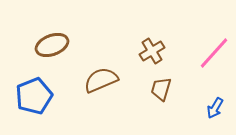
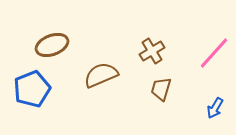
brown semicircle: moved 5 px up
blue pentagon: moved 2 px left, 7 px up
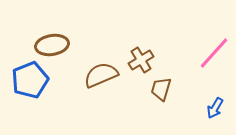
brown ellipse: rotated 12 degrees clockwise
brown cross: moved 11 px left, 9 px down
blue pentagon: moved 2 px left, 9 px up
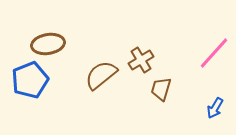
brown ellipse: moved 4 px left, 1 px up
brown semicircle: rotated 16 degrees counterclockwise
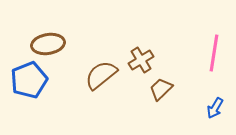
pink line: rotated 33 degrees counterclockwise
blue pentagon: moved 1 px left
brown trapezoid: rotated 30 degrees clockwise
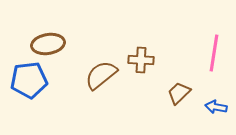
brown cross: rotated 35 degrees clockwise
blue pentagon: rotated 15 degrees clockwise
brown trapezoid: moved 18 px right, 4 px down
blue arrow: moved 1 px right, 1 px up; rotated 70 degrees clockwise
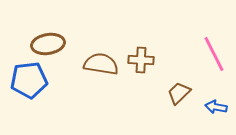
pink line: moved 1 px down; rotated 36 degrees counterclockwise
brown semicircle: moved 11 px up; rotated 48 degrees clockwise
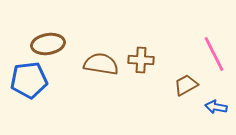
brown trapezoid: moved 7 px right, 8 px up; rotated 15 degrees clockwise
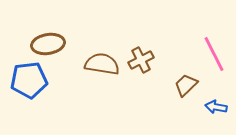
brown cross: rotated 30 degrees counterclockwise
brown semicircle: moved 1 px right
brown trapezoid: rotated 15 degrees counterclockwise
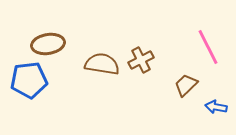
pink line: moved 6 px left, 7 px up
